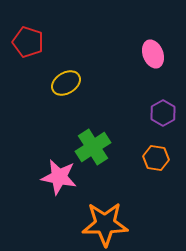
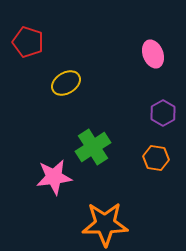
pink star: moved 5 px left; rotated 18 degrees counterclockwise
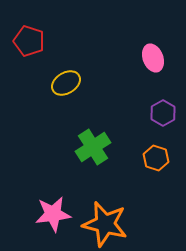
red pentagon: moved 1 px right, 1 px up
pink ellipse: moved 4 px down
orange hexagon: rotated 10 degrees clockwise
pink star: moved 1 px left, 37 px down
orange star: rotated 15 degrees clockwise
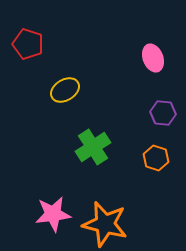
red pentagon: moved 1 px left, 3 px down
yellow ellipse: moved 1 px left, 7 px down
purple hexagon: rotated 25 degrees counterclockwise
